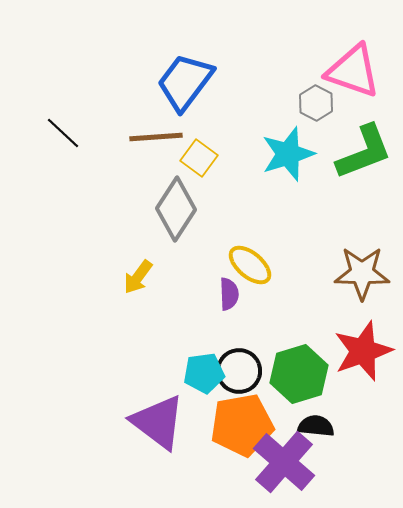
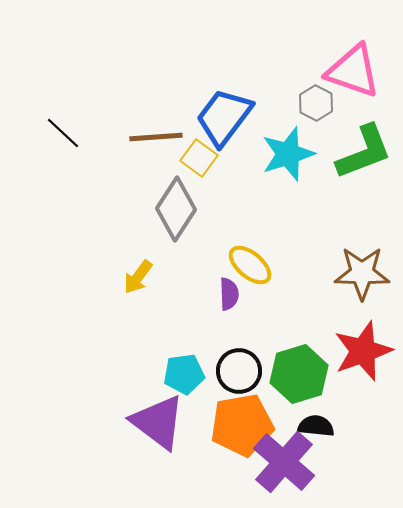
blue trapezoid: moved 39 px right, 35 px down
cyan pentagon: moved 20 px left, 1 px down
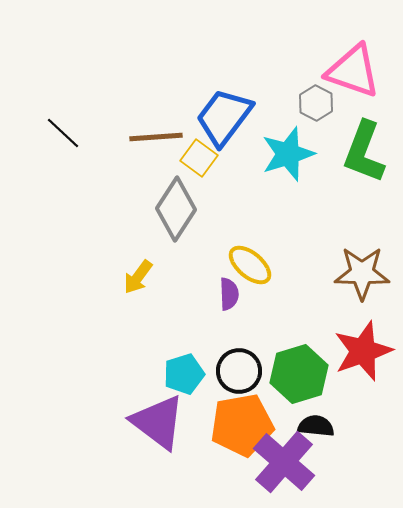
green L-shape: rotated 132 degrees clockwise
cyan pentagon: rotated 9 degrees counterclockwise
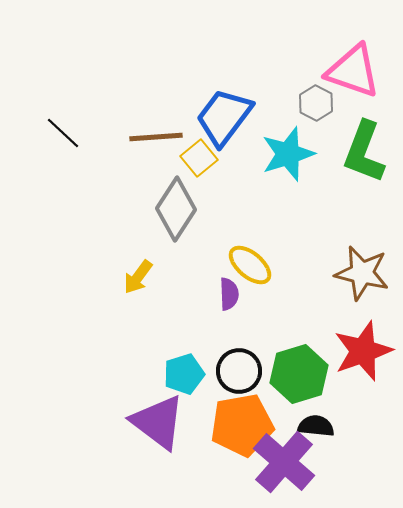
yellow square: rotated 15 degrees clockwise
brown star: rotated 12 degrees clockwise
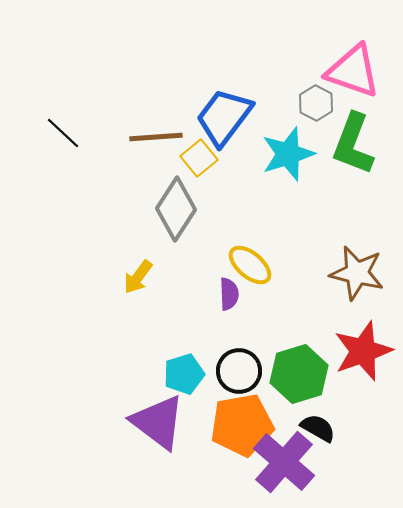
green L-shape: moved 11 px left, 8 px up
brown star: moved 5 px left
black semicircle: moved 2 px right, 2 px down; rotated 24 degrees clockwise
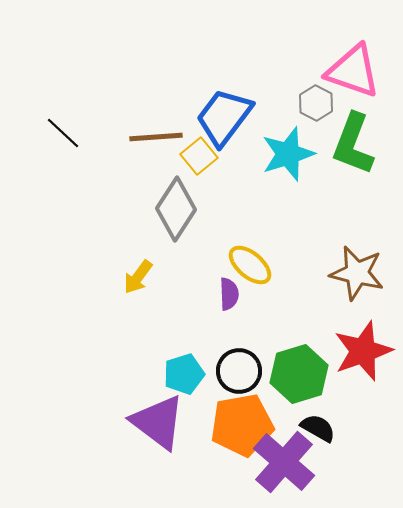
yellow square: moved 2 px up
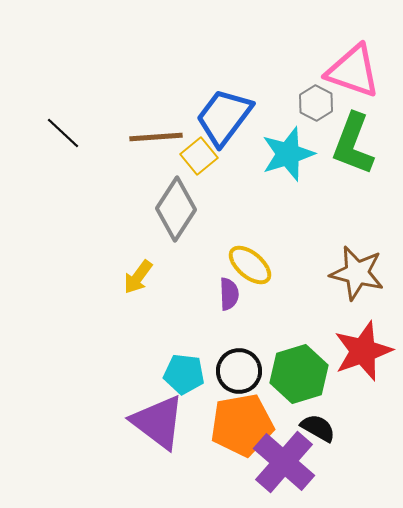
cyan pentagon: rotated 24 degrees clockwise
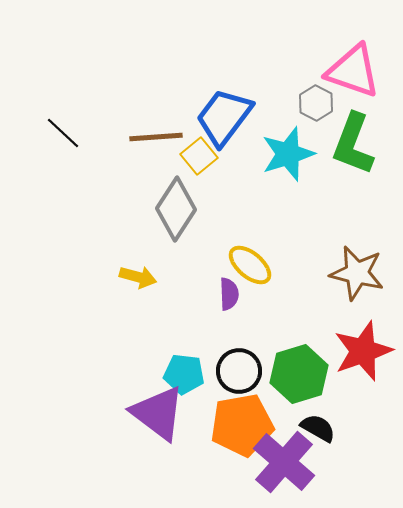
yellow arrow: rotated 111 degrees counterclockwise
purple triangle: moved 9 px up
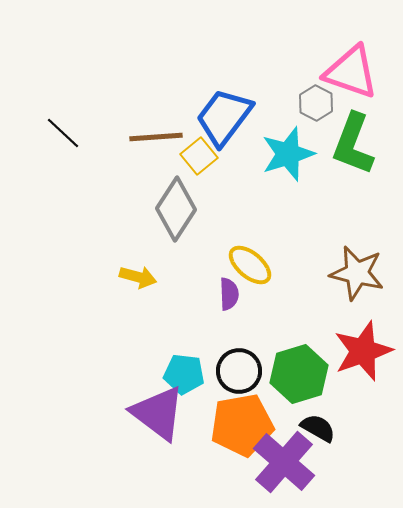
pink triangle: moved 2 px left, 1 px down
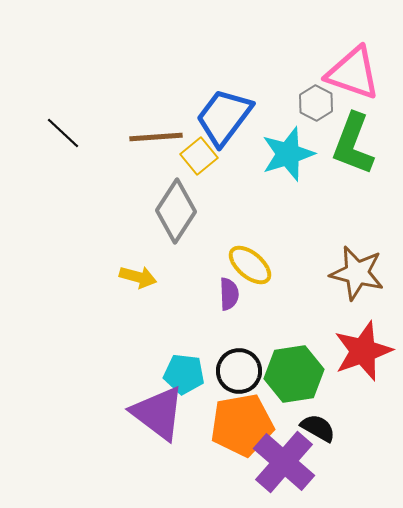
pink triangle: moved 2 px right, 1 px down
gray diamond: moved 2 px down
green hexagon: moved 5 px left; rotated 8 degrees clockwise
